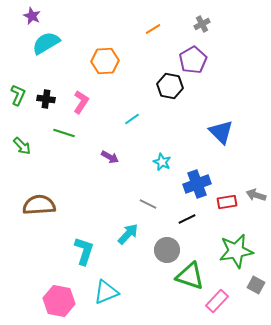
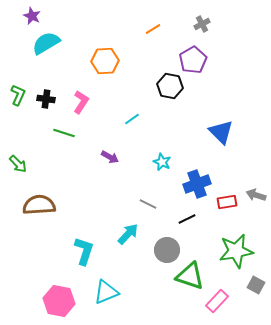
green arrow: moved 4 px left, 18 px down
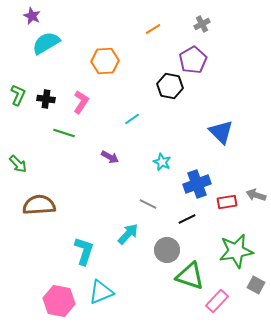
cyan triangle: moved 5 px left
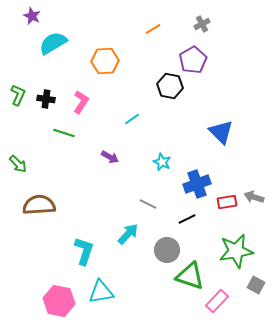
cyan semicircle: moved 7 px right
gray arrow: moved 2 px left, 2 px down
cyan triangle: rotated 12 degrees clockwise
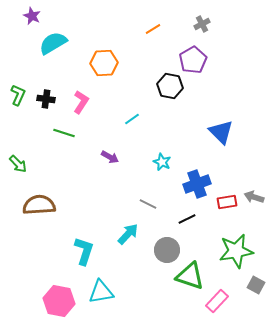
orange hexagon: moved 1 px left, 2 px down
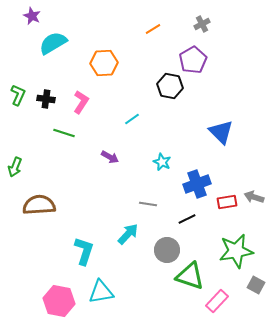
green arrow: moved 3 px left, 3 px down; rotated 66 degrees clockwise
gray line: rotated 18 degrees counterclockwise
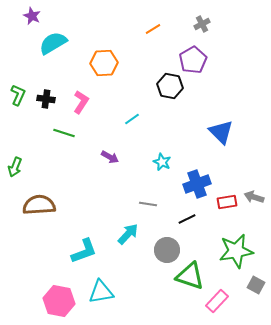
cyan L-shape: rotated 52 degrees clockwise
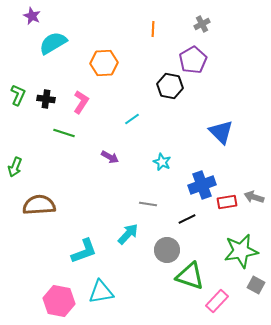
orange line: rotated 56 degrees counterclockwise
blue cross: moved 5 px right, 1 px down
green star: moved 5 px right
